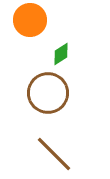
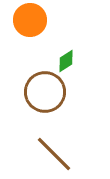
green diamond: moved 5 px right, 7 px down
brown circle: moved 3 px left, 1 px up
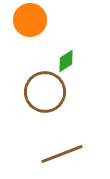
brown line: moved 8 px right; rotated 66 degrees counterclockwise
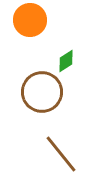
brown circle: moved 3 px left
brown line: moved 1 px left; rotated 72 degrees clockwise
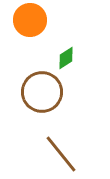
green diamond: moved 3 px up
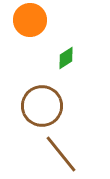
brown circle: moved 14 px down
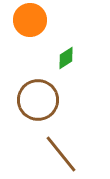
brown circle: moved 4 px left, 6 px up
